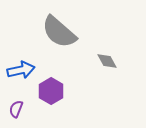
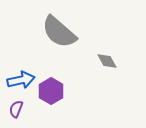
blue arrow: moved 10 px down
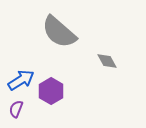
blue arrow: rotated 20 degrees counterclockwise
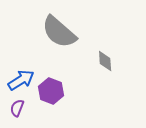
gray diamond: moved 2 px left; rotated 25 degrees clockwise
purple hexagon: rotated 10 degrees counterclockwise
purple semicircle: moved 1 px right, 1 px up
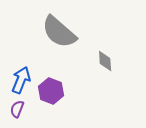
blue arrow: rotated 36 degrees counterclockwise
purple semicircle: moved 1 px down
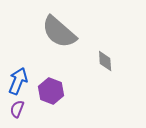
blue arrow: moved 3 px left, 1 px down
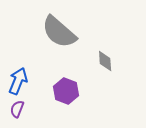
purple hexagon: moved 15 px right
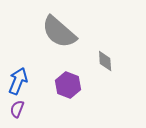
purple hexagon: moved 2 px right, 6 px up
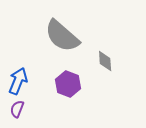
gray semicircle: moved 3 px right, 4 px down
purple hexagon: moved 1 px up
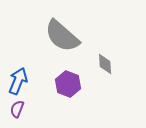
gray diamond: moved 3 px down
